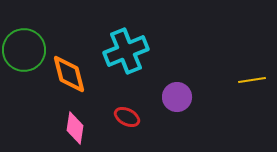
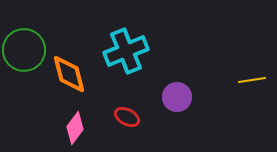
pink diamond: rotated 28 degrees clockwise
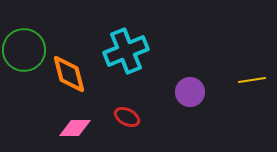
purple circle: moved 13 px right, 5 px up
pink diamond: rotated 52 degrees clockwise
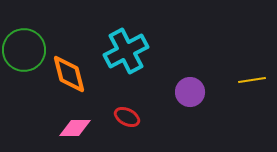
cyan cross: rotated 6 degrees counterclockwise
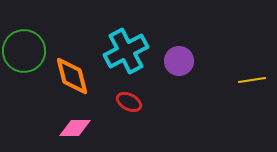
green circle: moved 1 px down
orange diamond: moved 3 px right, 2 px down
purple circle: moved 11 px left, 31 px up
red ellipse: moved 2 px right, 15 px up
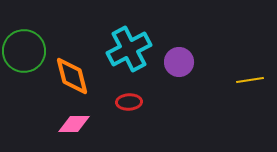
cyan cross: moved 3 px right, 2 px up
purple circle: moved 1 px down
yellow line: moved 2 px left
red ellipse: rotated 30 degrees counterclockwise
pink diamond: moved 1 px left, 4 px up
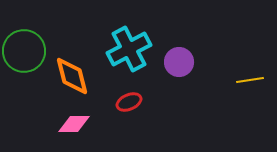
red ellipse: rotated 20 degrees counterclockwise
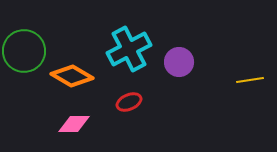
orange diamond: rotated 45 degrees counterclockwise
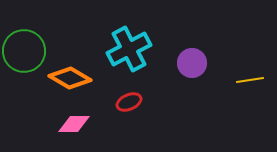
purple circle: moved 13 px right, 1 px down
orange diamond: moved 2 px left, 2 px down
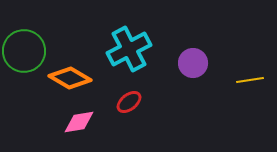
purple circle: moved 1 px right
red ellipse: rotated 15 degrees counterclockwise
pink diamond: moved 5 px right, 2 px up; rotated 8 degrees counterclockwise
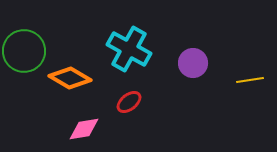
cyan cross: rotated 33 degrees counterclockwise
pink diamond: moved 5 px right, 7 px down
